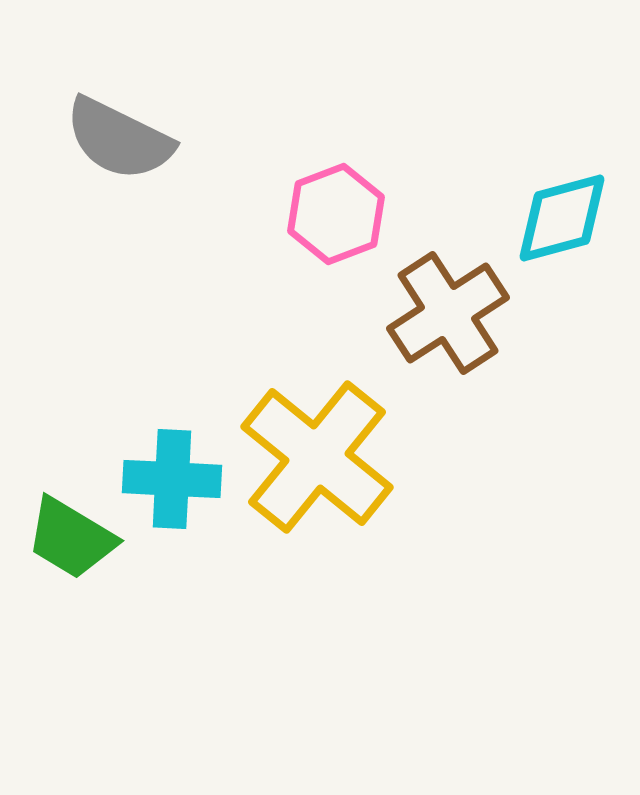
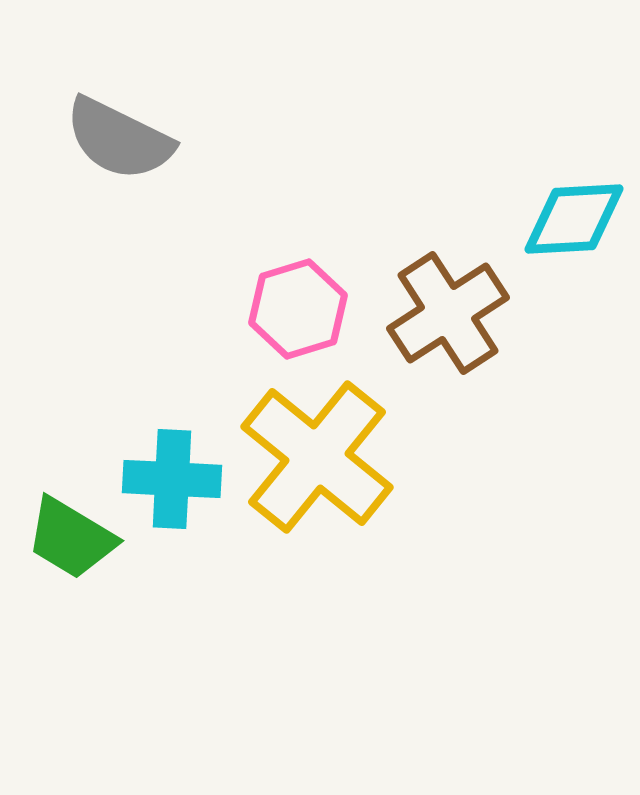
pink hexagon: moved 38 px left, 95 px down; rotated 4 degrees clockwise
cyan diamond: moved 12 px right, 1 px down; rotated 12 degrees clockwise
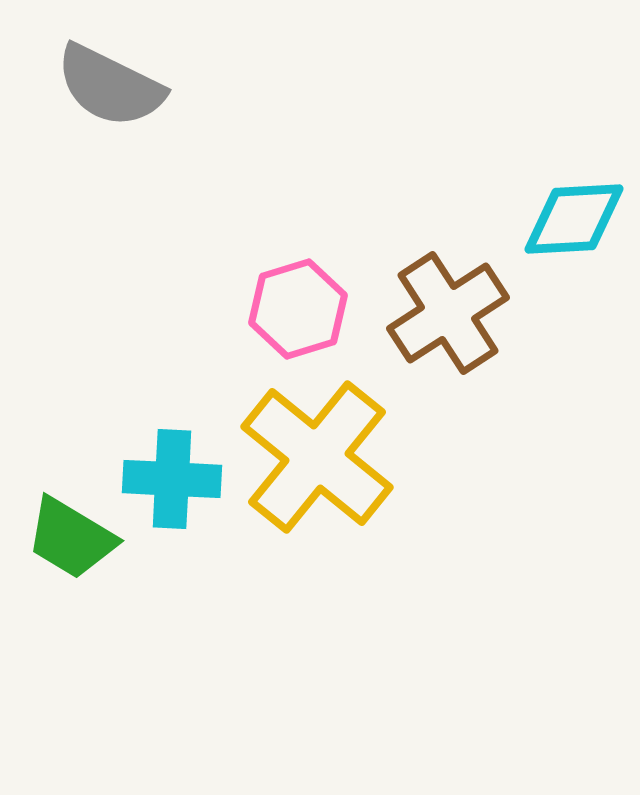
gray semicircle: moved 9 px left, 53 px up
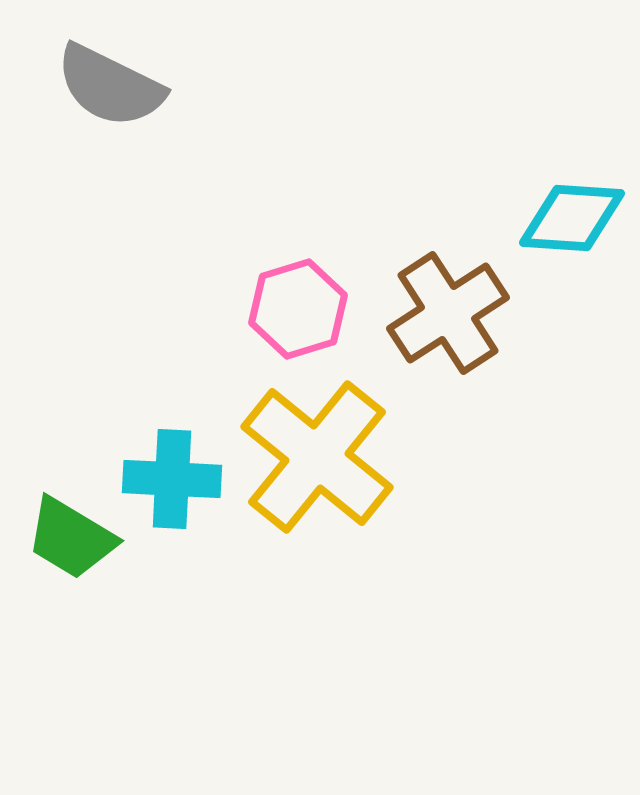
cyan diamond: moved 2 px left, 1 px up; rotated 7 degrees clockwise
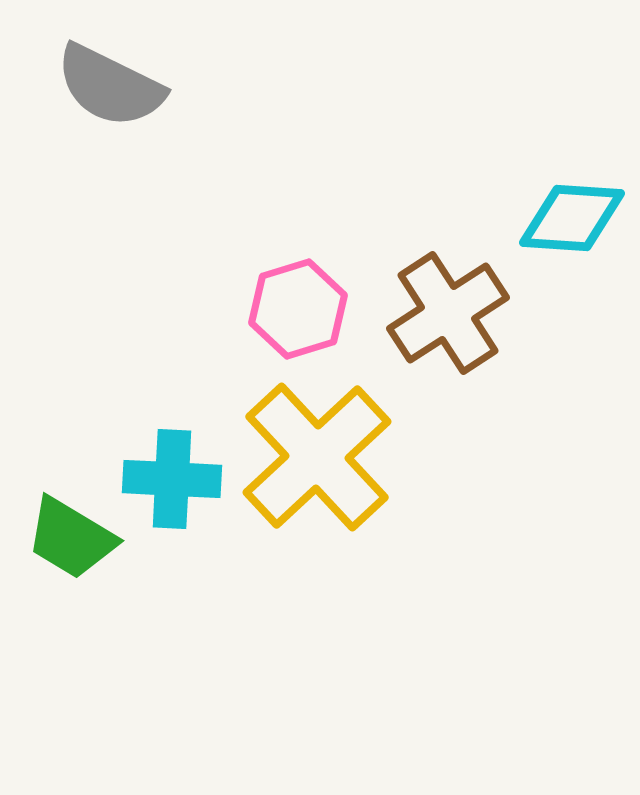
yellow cross: rotated 8 degrees clockwise
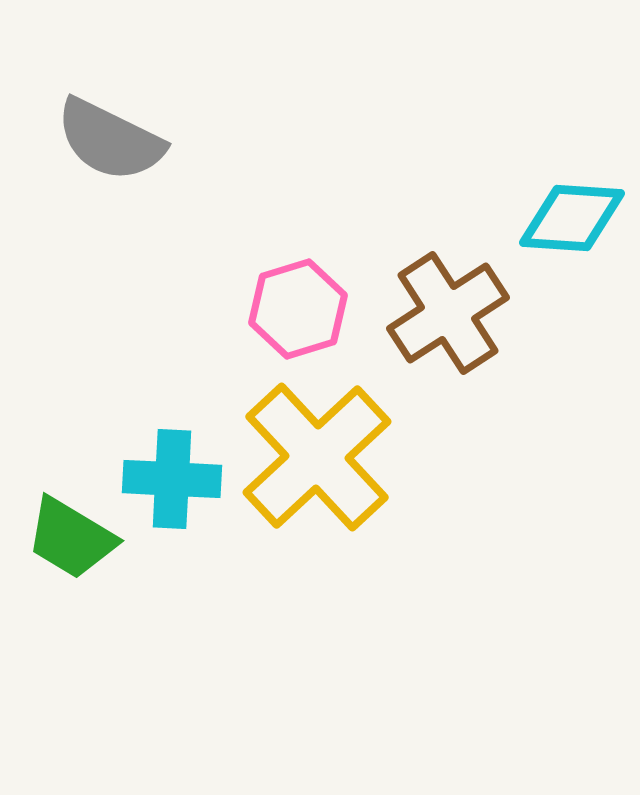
gray semicircle: moved 54 px down
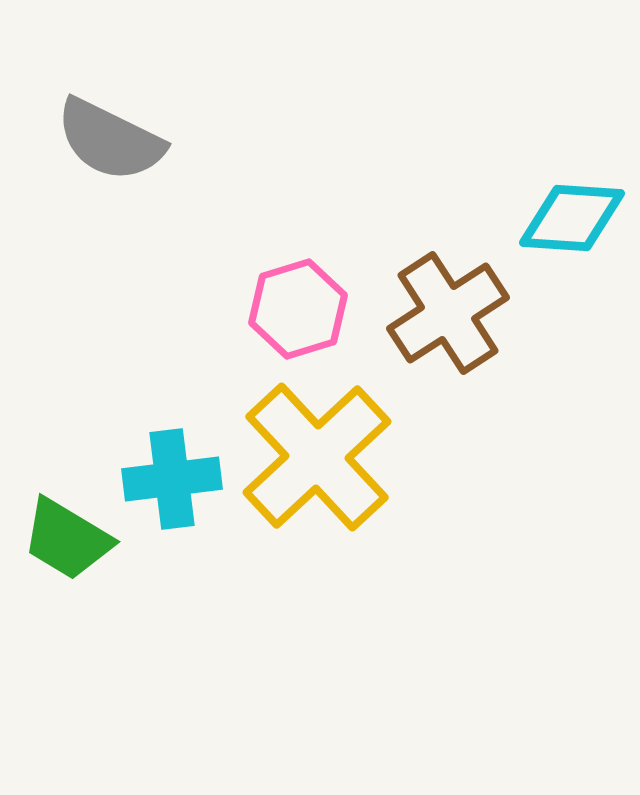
cyan cross: rotated 10 degrees counterclockwise
green trapezoid: moved 4 px left, 1 px down
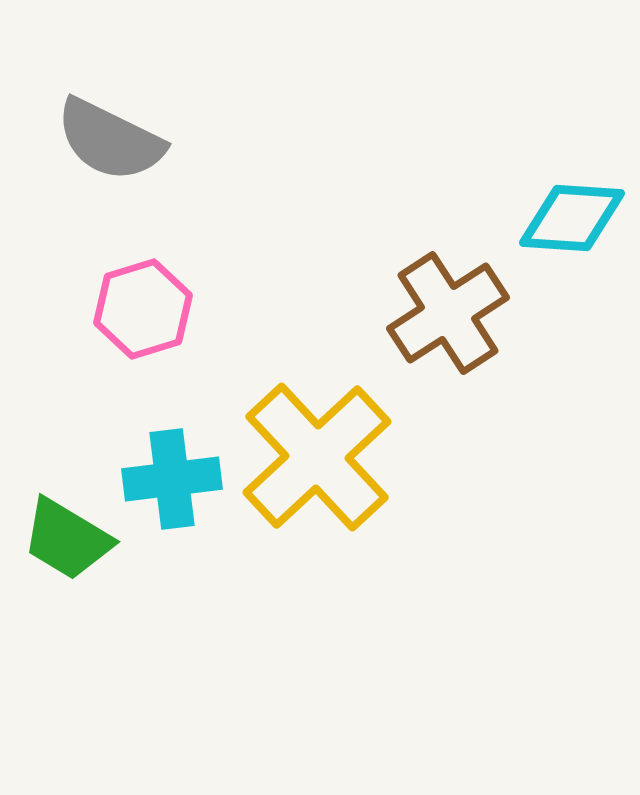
pink hexagon: moved 155 px left
